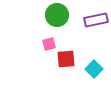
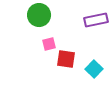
green circle: moved 18 px left
red square: rotated 12 degrees clockwise
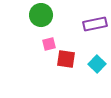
green circle: moved 2 px right
purple rectangle: moved 1 px left, 4 px down
cyan square: moved 3 px right, 5 px up
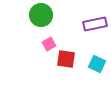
pink square: rotated 16 degrees counterclockwise
cyan square: rotated 18 degrees counterclockwise
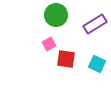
green circle: moved 15 px right
purple rectangle: rotated 20 degrees counterclockwise
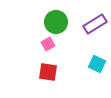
green circle: moved 7 px down
pink square: moved 1 px left
red square: moved 18 px left, 13 px down
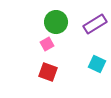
pink square: moved 1 px left
red square: rotated 12 degrees clockwise
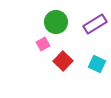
pink square: moved 4 px left
red square: moved 15 px right, 11 px up; rotated 24 degrees clockwise
